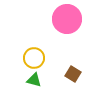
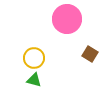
brown square: moved 17 px right, 20 px up
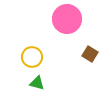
yellow circle: moved 2 px left, 1 px up
green triangle: moved 3 px right, 3 px down
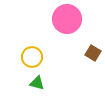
brown square: moved 3 px right, 1 px up
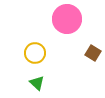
yellow circle: moved 3 px right, 4 px up
green triangle: rotated 28 degrees clockwise
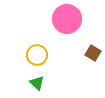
yellow circle: moved 2 px right, 2 px down
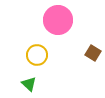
pink circle: moved 9 px left, 1 px down
green triangle: moved 8 px left, 1 px down
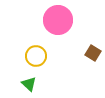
yellow circle: moved 1 px left, 1 px down
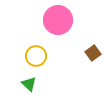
brown square: rotated 21 degrees clockwise
